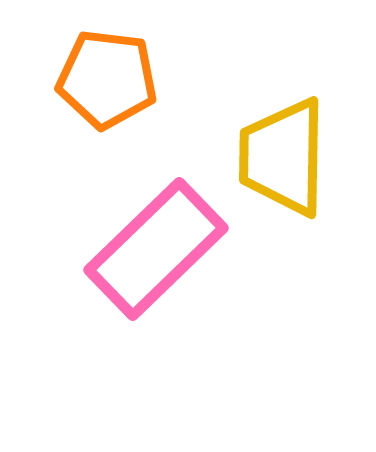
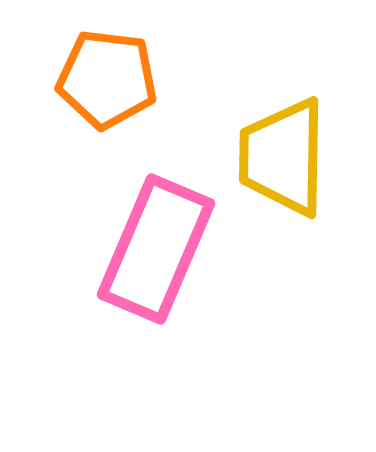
pink rectangle: rotated 23 degrees counterclockwise
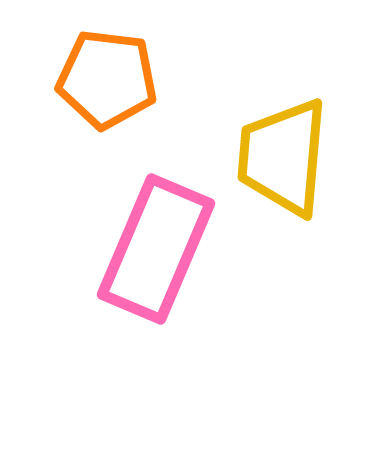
yellow trapezoid: rotated 4 degrees clockwise
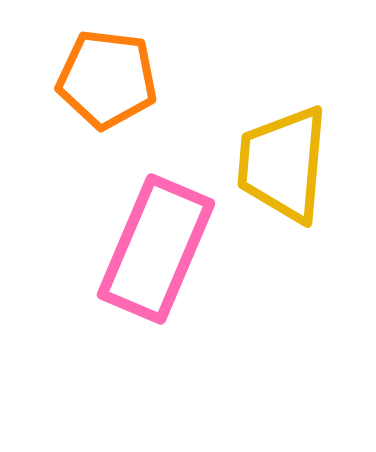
yellow trapezoid: moved 7 px down
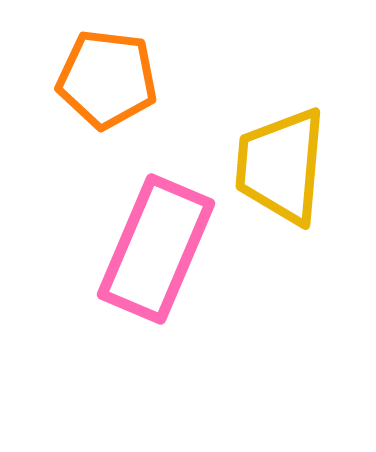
yellow trapezoid: moved 2 px left, 2 px down
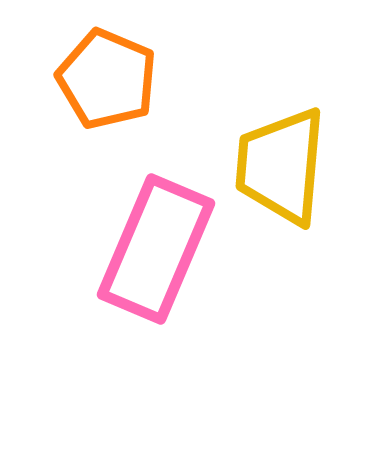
orange pentagon: rotated 16 degrees clockwise
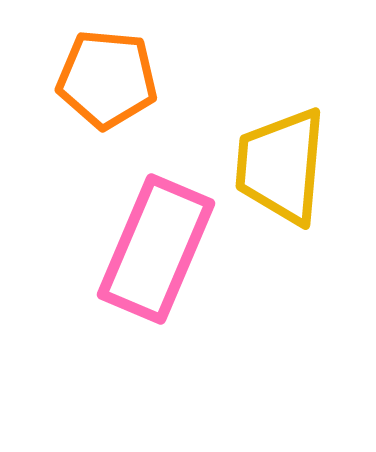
orange pentagon: rotated 18 degrees counterclockwise
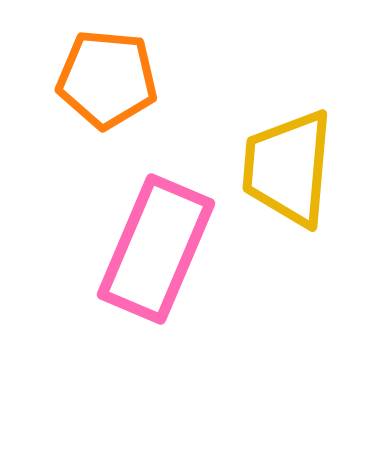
yellow trapezoid: moved 7 px right, 2 px down
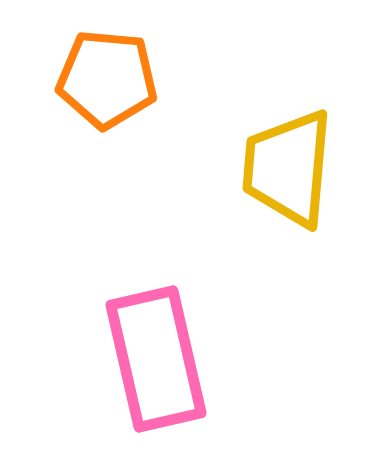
pink rectangle: moved 110 px down; rotated 36 degrees counterclockwise
